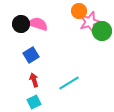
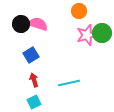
pink star: moved 3 px left, 13 px down
green circle: moved 2 px down
cyan line: rotated 20 degrees clockwise
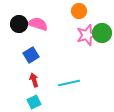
black circle: moved 2 px left
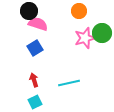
black circle: moved 10 px right, 13 px up
pink star: moved 2 px left, 3 px down
blue square: moved 4 px right, 7 px up
cyan square: moved 1 px right
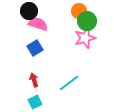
green circle: moved 15 px left, 12 px up
cyan line: rotated 25 degrees counterclockwise
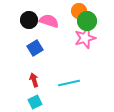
black circle: moved 9 px down
pink semicircle: moved 11 px right, 3 px up
cyan line: rotated 25 degrees clockwise
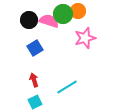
orange circle: moved 1 px left
green circle: moved 24 px left, 7 px up
cyan line: moved 2 px left, 4 px down; rotated 20 degrees counterclockwise
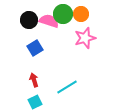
orange circle: moved 3 px right, 3 px down
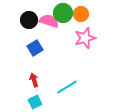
green circle: moved 1 px up
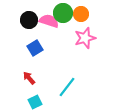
red arrow: moved 5 px left, 2 px up; rotated 24 degrees counterclockwise
cyan line: rotated 20 degrees counterclockwise
